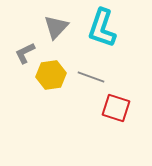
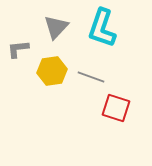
gray L-shape: moved 7 px left, 4 px up; rotated 20 degrees clockwise
yellow hexagon: moved 1 px right, 4 px up
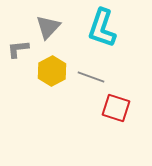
gray triangle: moved 8 px left
yellow hexagon: rotated 20 degrees counterclockwise
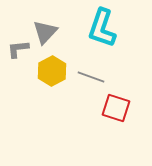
gray triangle: moved 3 px left, 5 px down
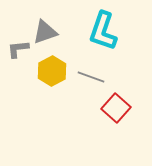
cyan L-shape: moved 1 px right, 3 px down
gray triangle: rotated 28 degrees clockwise
red square: rotated 24 degrees clockwise
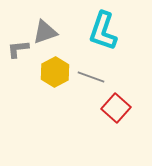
yellow hexagon: moved 3 px right, 1 px down
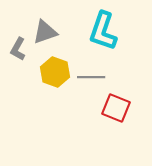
gray L-shape: rotated 55 degrees counterclockwise
yellow hexagon: rotated 12 degrees counterclockwise
gray line: rotated 20 degrees counterclockwise
red square: rotated 20 degrees counterclockwise
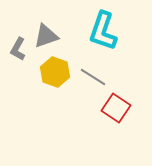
gray triangle: moved 1 px right, 4 px down
gray line: moved 2 px right; rotated 32 degrees clockwise
red square: rotated 12 degrees clockwise
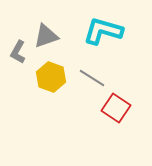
cyan L-shape: rotated 87 degrees clockwise
gray L-shape: moved 3 px down
yellow hexagon: moved 4 px left, 5 px down
gray line: moved 1 px left, 1 px down
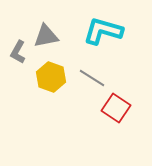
gray triangle: rotated 8 degrees clockwise
